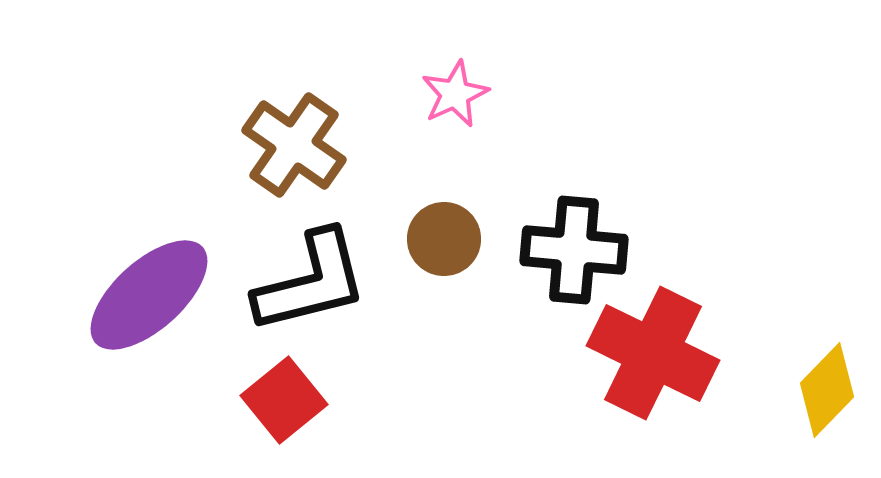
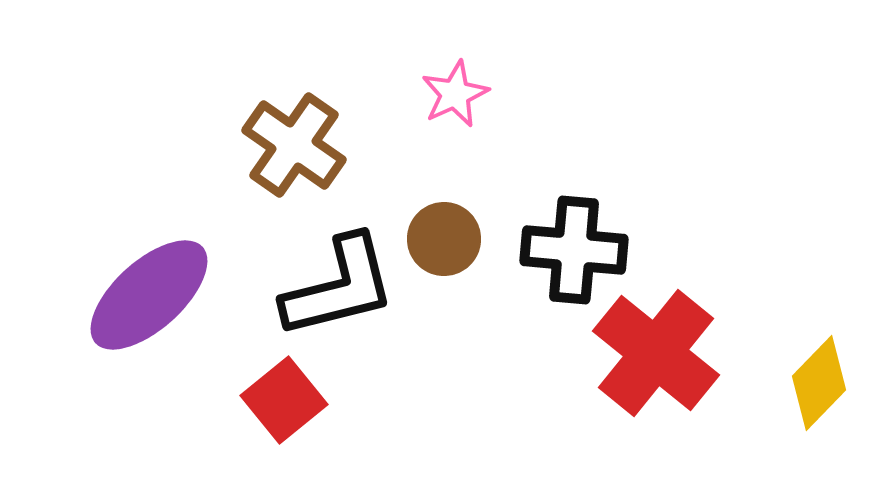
black L-shape: moved 28 px right, 5 px down
red cross: moved 3 px right; rotated 13 degrees clockwise
yellow diamond: moved 8 px left, 7 px up
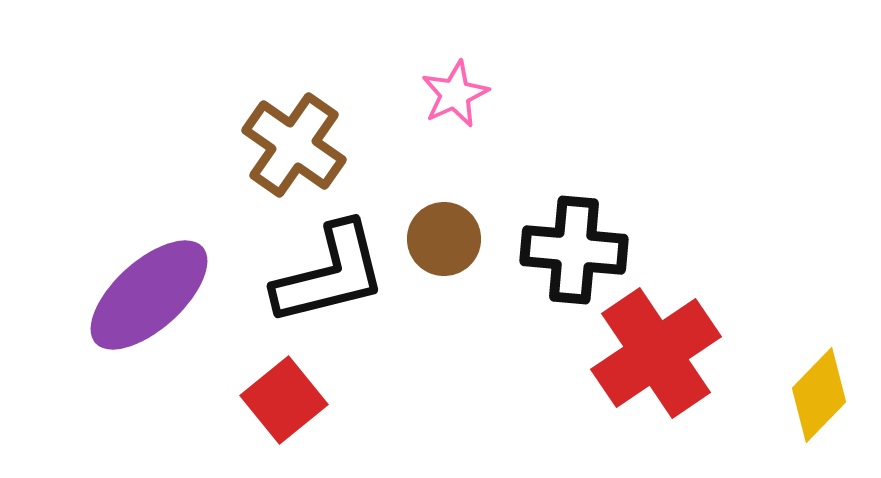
black L-shape: moved 9 px left, 13 px up
red cross: rotated 17 degrees clockwise
yellow diamond: moved 12 px down
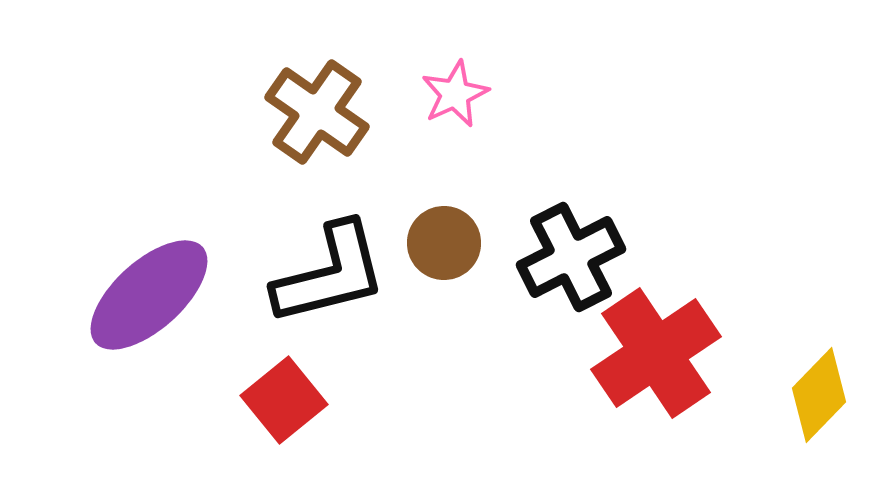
brown cross: moved 23 px right, 33 px up
brown circle: moved 4 px down
black cross: moved 3 px left, 7 px down; rotated 32 degrees counterclockwise
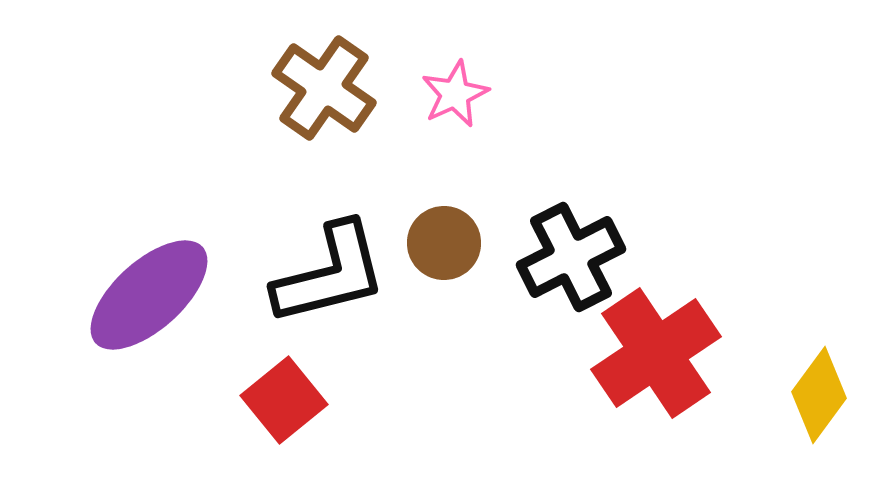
brown cross: moved 7 px right, 24 px up
yellow diamond: rotated 8 degrees counterclockwise
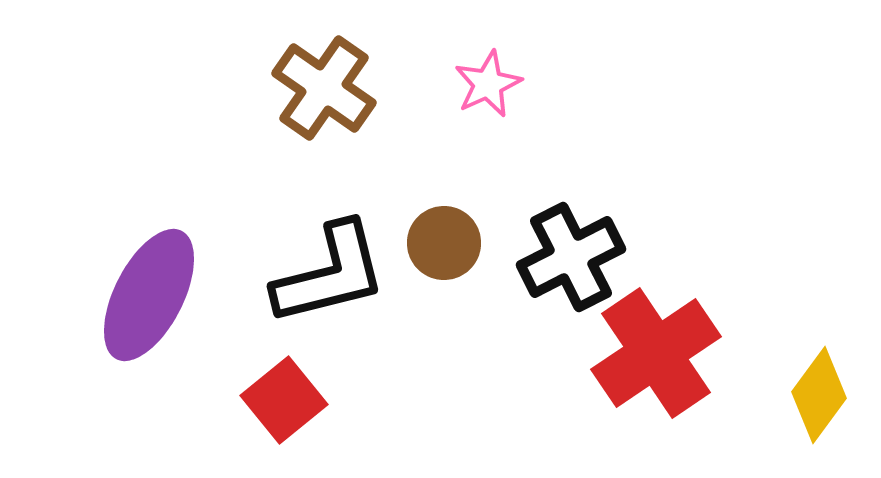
pink star: moved 33 px right, 10 px up
purple ellipse: rotated 21 degrees counterclockwise
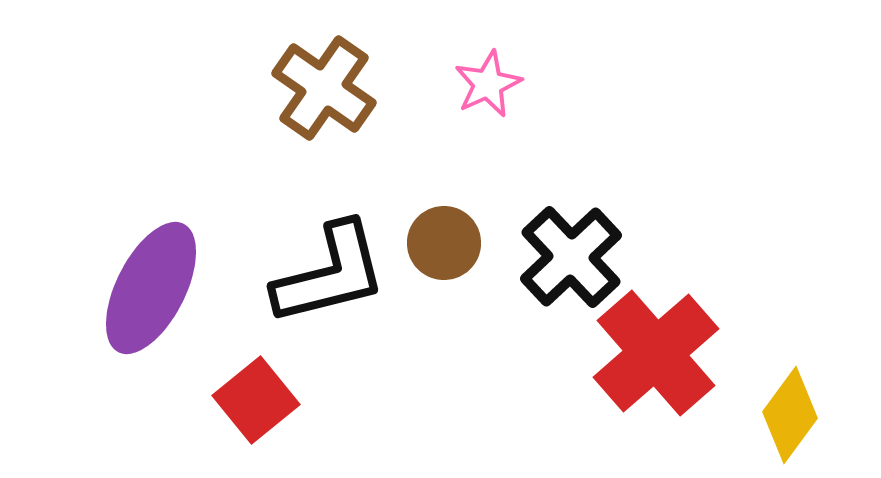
black cross: rotated 16 degrees counterclockwise
purple ellipse: moved 2 px right, 7 px up
red cross: rotated 7 degrees counterclockwise
yellow diamond: moved 29 px left, 20 px down
red square: moved 28 px left
